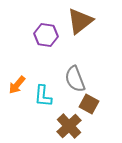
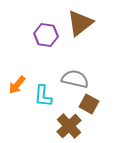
brown triangle: moved 2 px down
gray semicircle: rotated 124 degrees clockwise
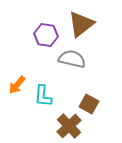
brown triangle: moved 1 px right, 1 px down
gray semicircle: moved 3 px left, 20 px up
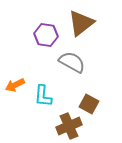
brown triangle: moved 1 px up
gray semicircle: moved 3 px down; rotated 16 degrees clockwise
orange arrow: moved 2 px left; rotated 24 degrees clockwise
brown cross: rotated 20 degrees clockwise
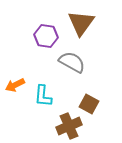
brown triangle: rotated 16 degrees counterclockwise
purple hexagon: moved 1 px down
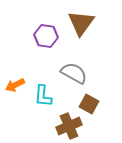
gray semicircle: moved 2 px right, 11 px down
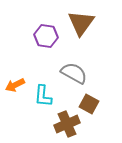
brown cross: moved 2 px left, 2 px up
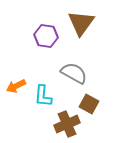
orange arrow: moved 1 px right, 1 px down
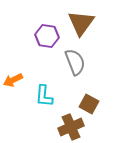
purple hexagon: moved 1 px right
gray semicircle: moved 1 px right, 11 px up; rotated 40 degrees clockwise
orange arrow: moved 3 px left, 6 px up
cyan L-shape: moved 1 px right
brown cross: moved 4 px right, 3 px down
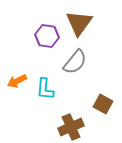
brown triangle: moved 2 px left
gray semicircle: rotated 60 degrees clockwise
orange arrow: moved 4 px right, 1 px down
cyan L-shape: moved 1 px right, 7 px up
brown square: moved 14 px right
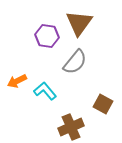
cyan L-shape: moved 2 px down; rotated 135 degrees clockwise
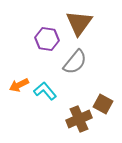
purple hexagon: moved 3 px down
orange arrow: moved 2 px right, 4 px down
brown cross: moved 8 px right, 8 px up
